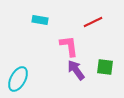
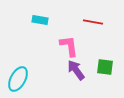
red line: rotated 36 degrees clockwise
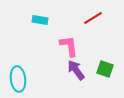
red line: moved 4 px up; rotated 42 degrees counterclockwise
green square: moved 2 px down; rotated 12 degrees clockwise
cyan ellipse: rotated 35 degrees counterclockwise
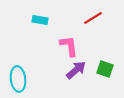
purple arrow: rotated 85 degrees clockwise
